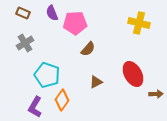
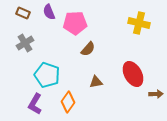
purple semicircle: moved 3 px left, 1 px up
brown triangle: rotated 16 degrees clockwise
orange diamond: moved 6 px right, 2 px down
purple L-shape: moved 3 px up
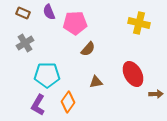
cyan pentagon: rotated 20 degrees counterclockwise
purple L-shape: moved 3 px right, 1 px down
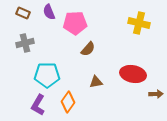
gray cross: rotated 18 degrees clockwise
red ellipse: rotated 50 degrees counterclockwise
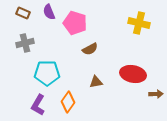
pink pentagon: rotated 20 degrees clockwise
brown semicircle: moved 2 px right; rotated 21 degrees clockwise
cyan pentagon: moved 2 px up
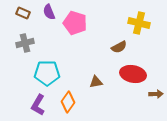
brown semicircle: moved 29 px right, 2 px up
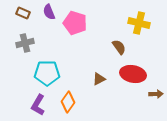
brown semicircle: rotated 98 degrees counterclockwise
brown triangle: moved 3 px right, 3 px up; rotated 16 degrees counterclockwise
